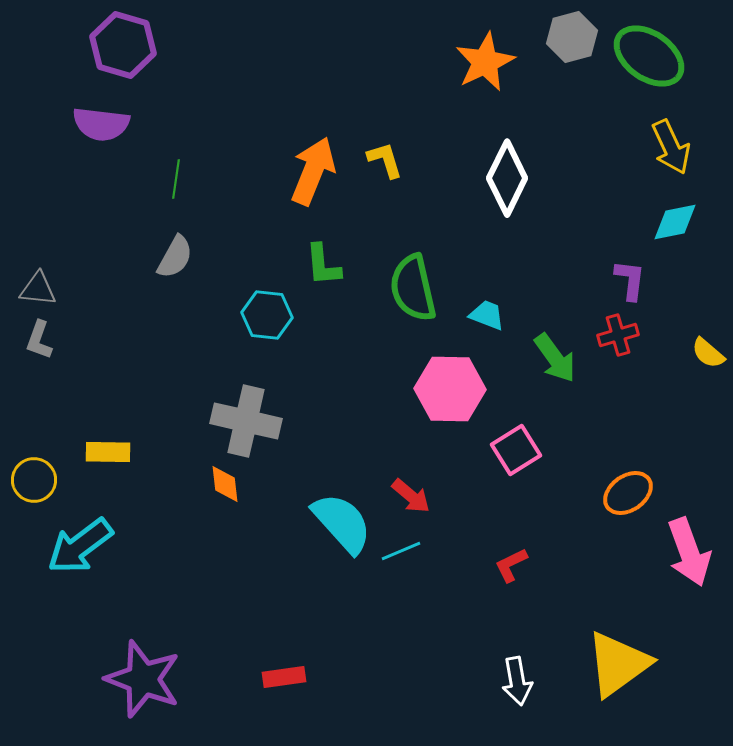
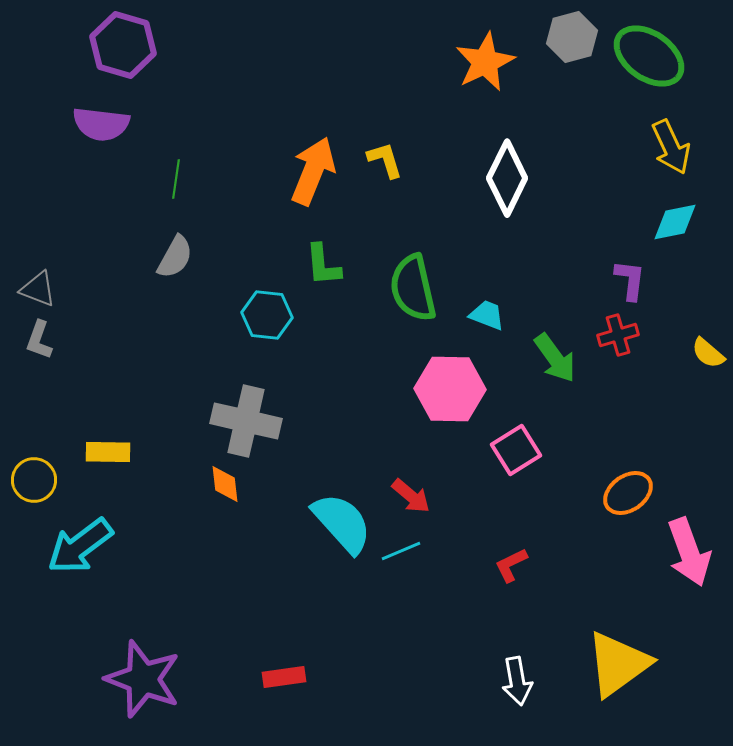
gray triangle: rotated 15 degrees clockwise
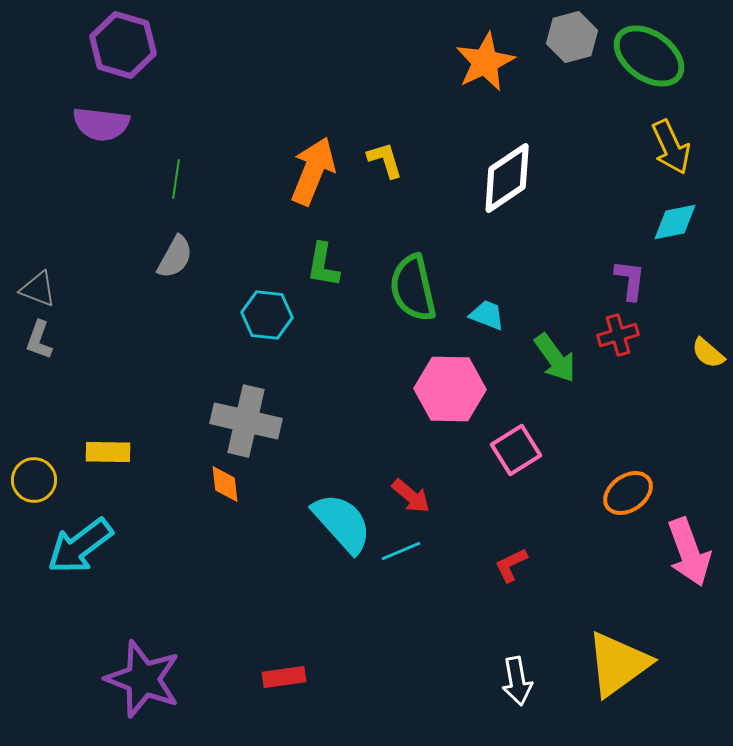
white diamond: rotated 30 degrees clockwise
green L-shape: rotated 15 degrees clockwise
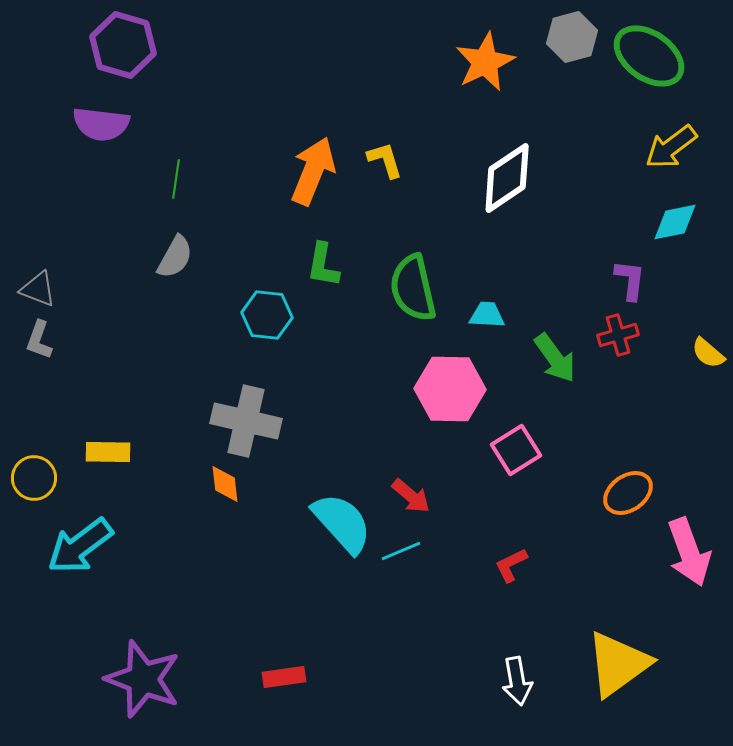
yellow arrow: rotated 78 degrees clockwise
cyan trapezoid: rotated 18 degrees counterclockwise
yellow circle: moved 2 px up
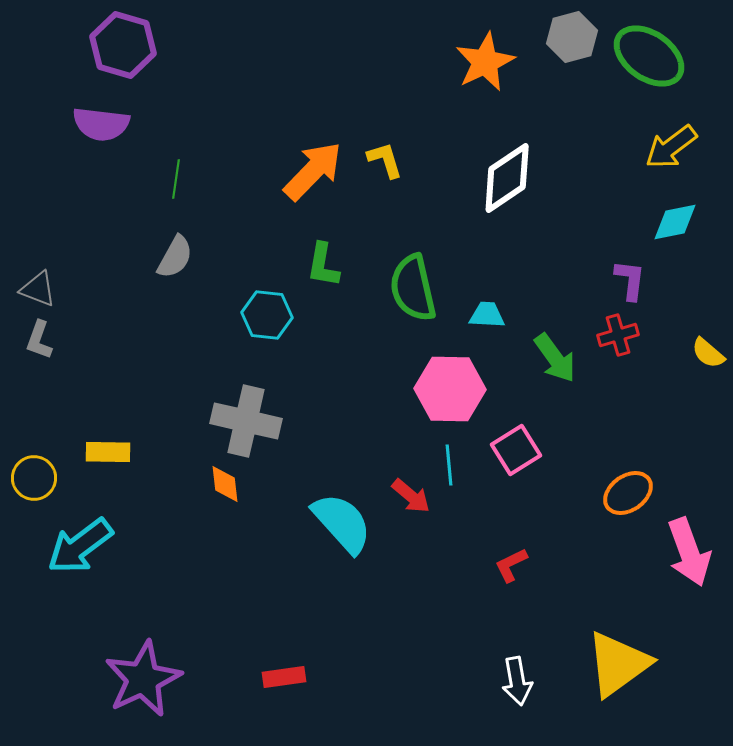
orange arrow: rotated 22 degrees clockwise
cyan line: moved 48 px right, 86 px up; rotated 72 degrees counterclockwise
purple star: rotated 26 degrees clockwise
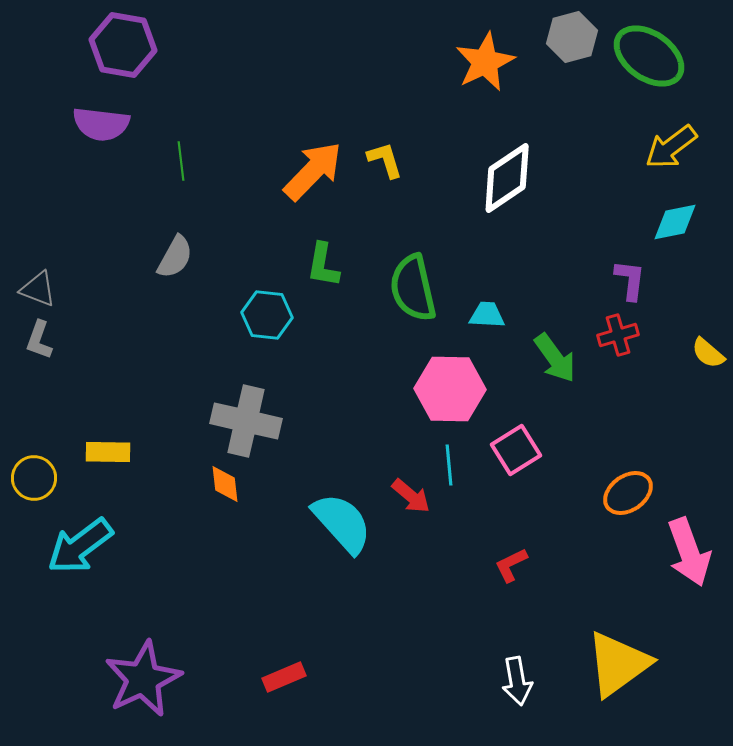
purple hexagon: rotated 6 degrees counterclockwise
green line: moved 5 px right, 18 px up; rotated 15 degrees counterclockwise
red rectangle: rotated 15 degrees counterclockwise
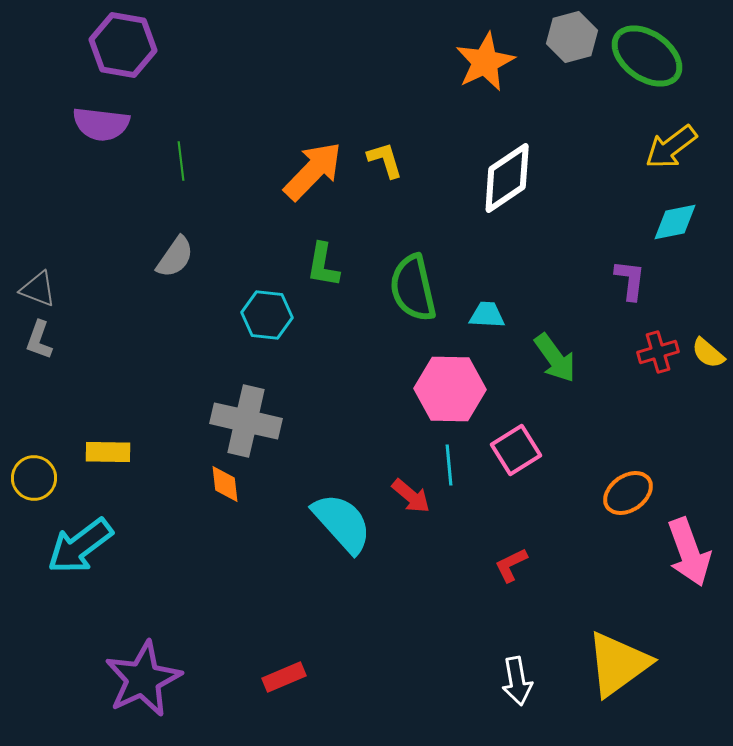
green ellipse: moved 2 px left
gray semicircle: rotated 6 degrees clockwise
red cross: moved 40 px right, 17 px down
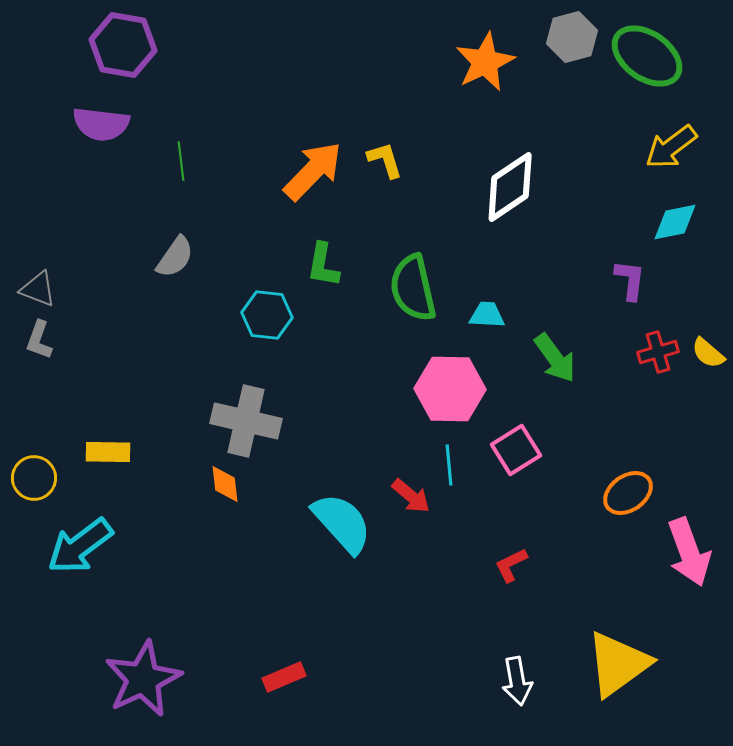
white diamond: moved 3 px right, 9 px down
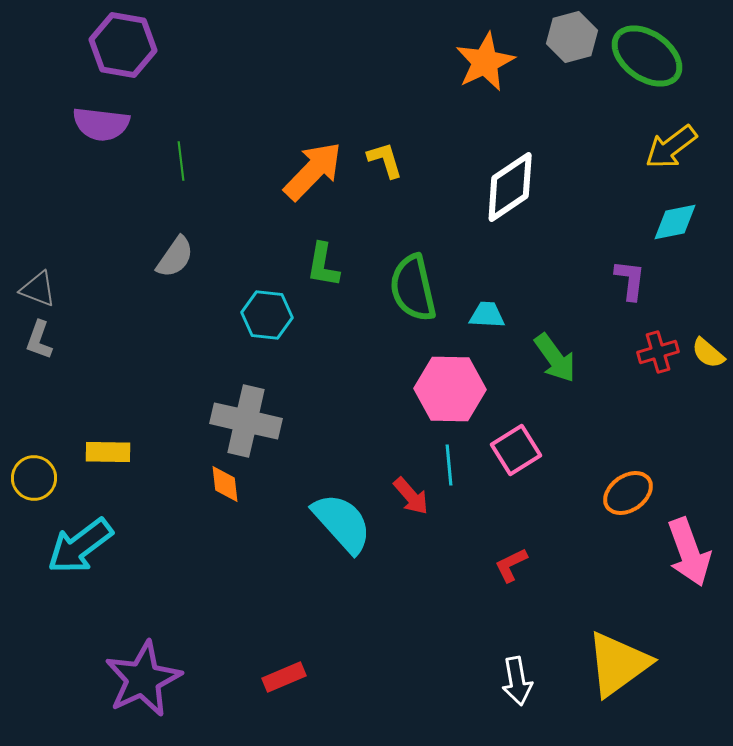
red arrow: rotated 9 degrees clockwise
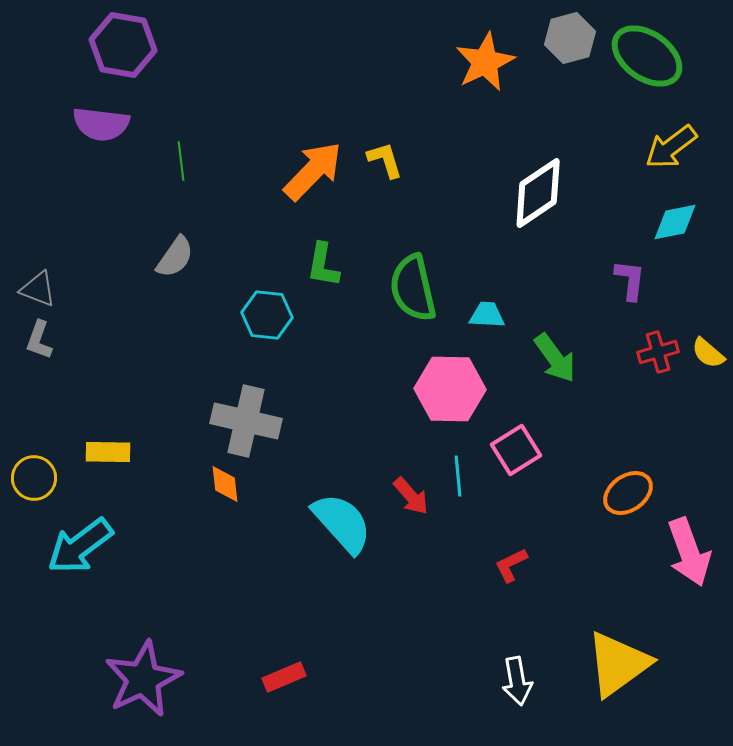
gray hexagon: moved 2 px left, 1 px down
white diamond: moved 28 px right, 6 px down
cyan line: moved 9 px right, 11 px down
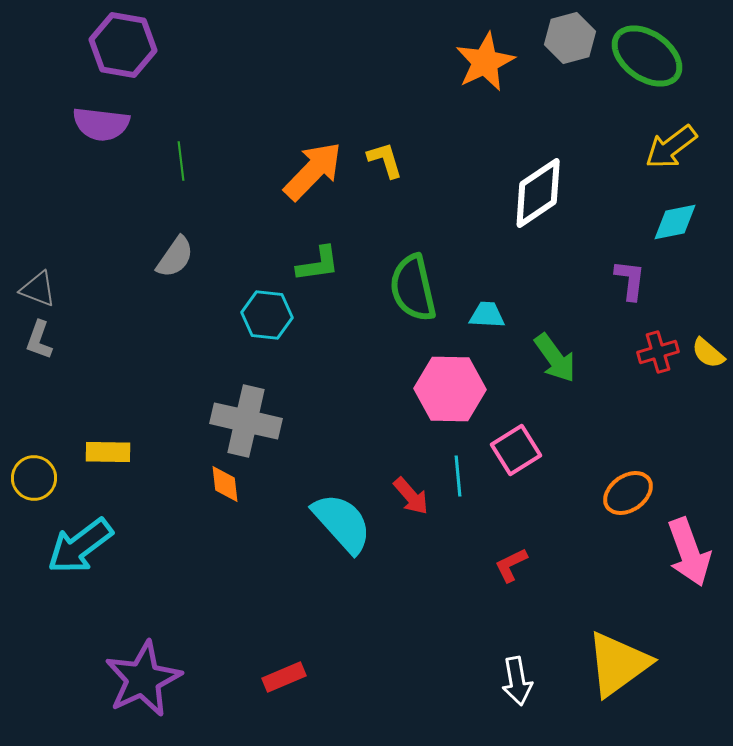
green L-shape: moved 5 px left, 1 px up; rotated 108 degrees counterclockwise
